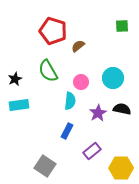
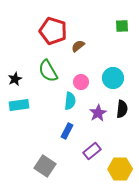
black semicircle: rotated 84 degrees clockwise
yellow hexagon: moved 1 px left, 1 px down
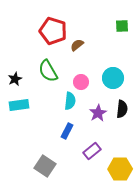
brown semicircle: moved 1 px left, 1 px up
